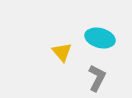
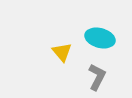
gray L-shape: moved 1 px up
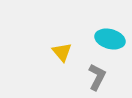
cyan ellipse: moved 10 px right, 1 px down
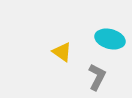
yellow triangle: rotated 15 degrees counterclockwise
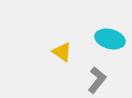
gray L-shape: moved 3 px down; rotated 12 degrees clockwise
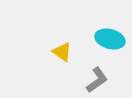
gray L-shape: rotated 16 degrees clockwise
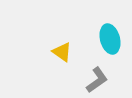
cyan ellipse: rotated 60 degrees clockwise
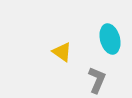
gray L-shape: rotated 32 degrees counterclockwise
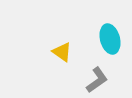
gray L-shape: rotated 32 degrees clockwise
